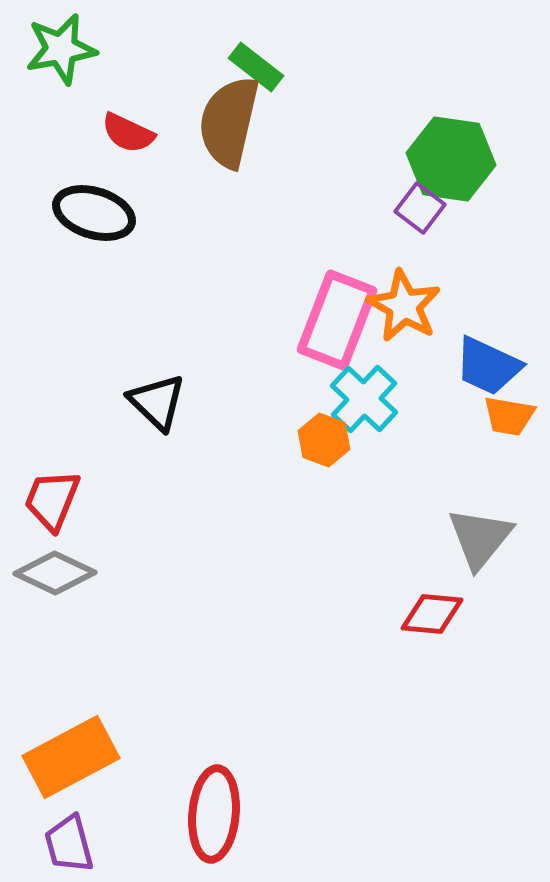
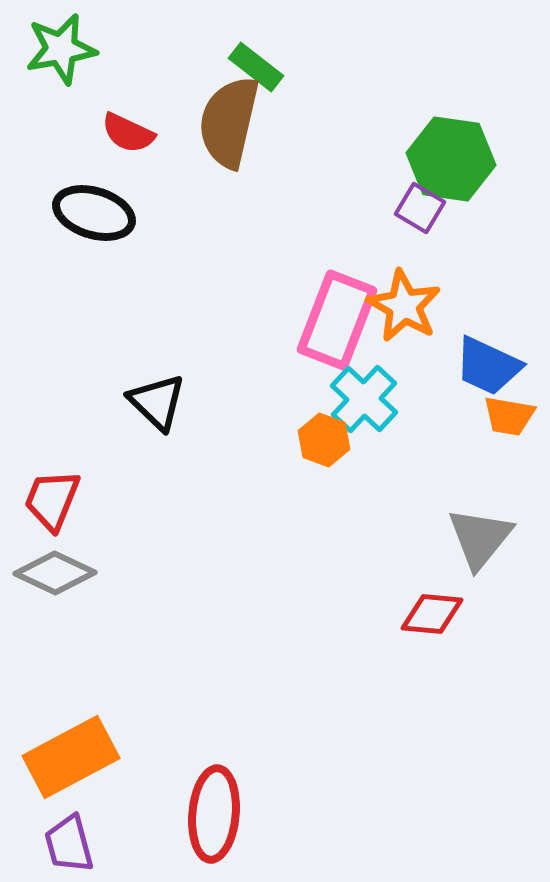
purple square: rotated 6 degrees counterclockwise
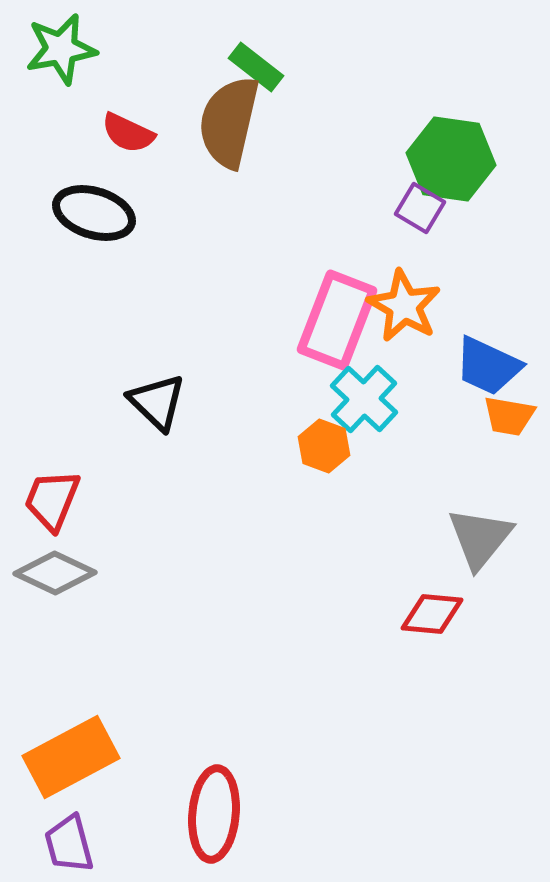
orange hexagon: moved 6 px down
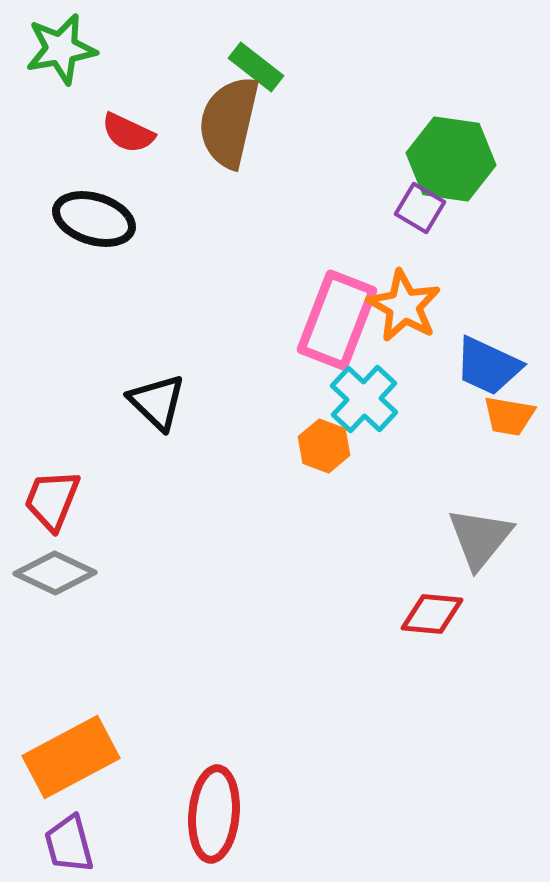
black ellipse: moved 6 px down
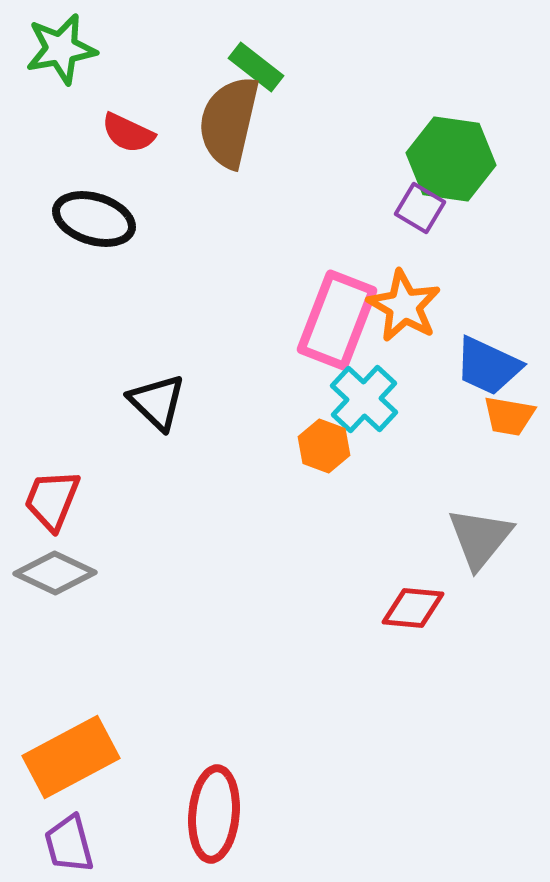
red diamond: moved 19 px left, 6 px up
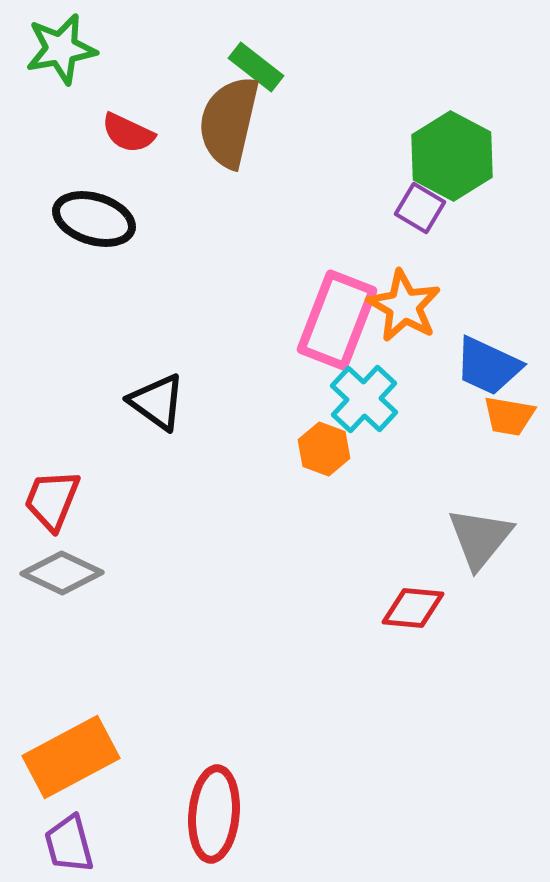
green hexagon: moved 1 px right, 3 px up; rotated 20 degrees clockwise
black triangle: rotated 8 degrees counterclockwise
orange hexagon: moved 3 px down
gray diamond: moved 7 px right
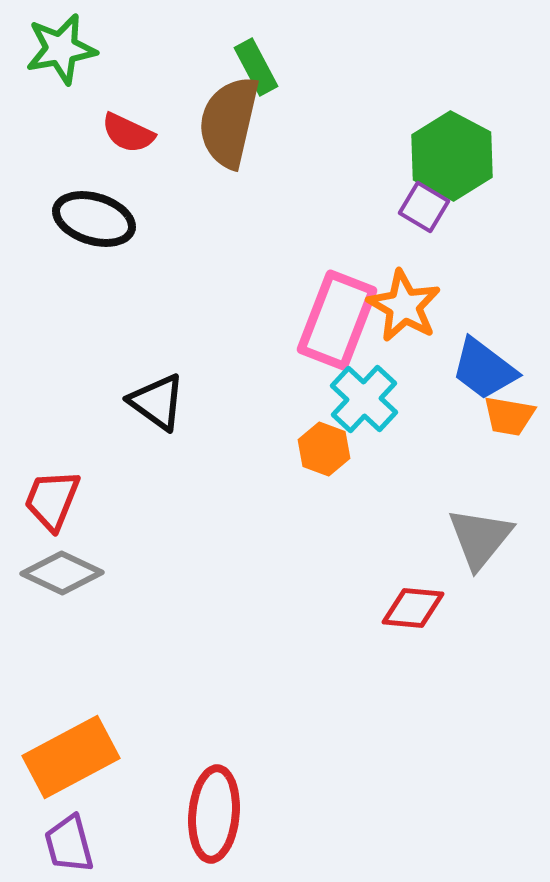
green rectangle: rotated 24 degrees clockwise
purple square: moved 4 px right, 1 px up
blue trapezoid: moved 4 px left, 3 px down; rotated 12 degrees clockwise
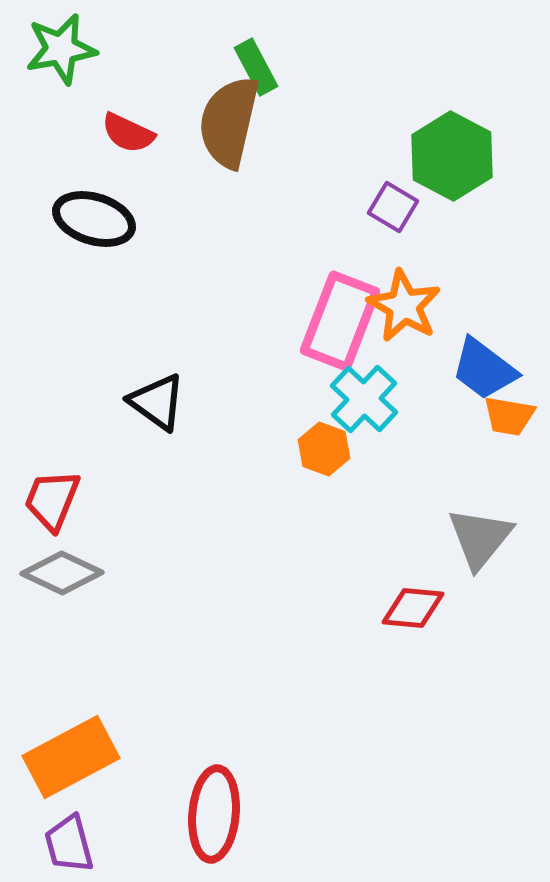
purple square: moved 31 px left
pink rectangle: moved 3 px right, 1 px down
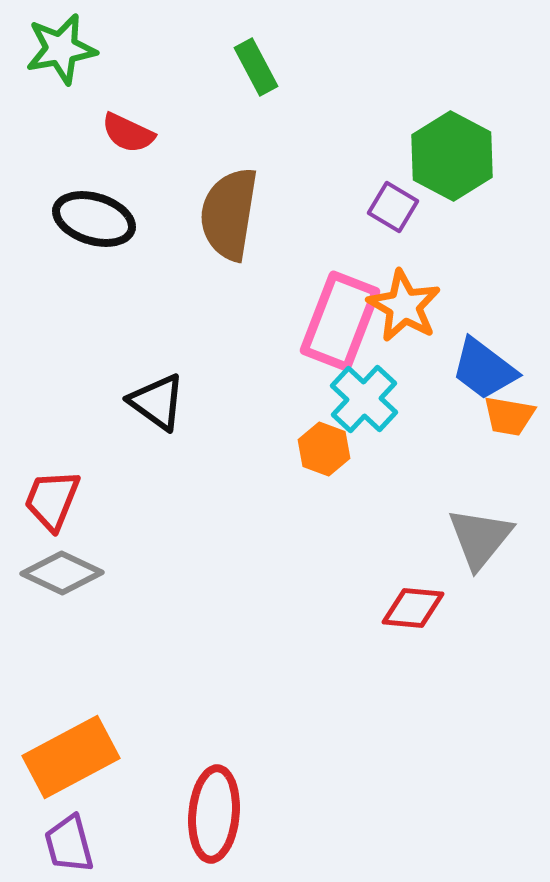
brown semicircle: moved 92 px down; rotated 4 degrees counterclockwise
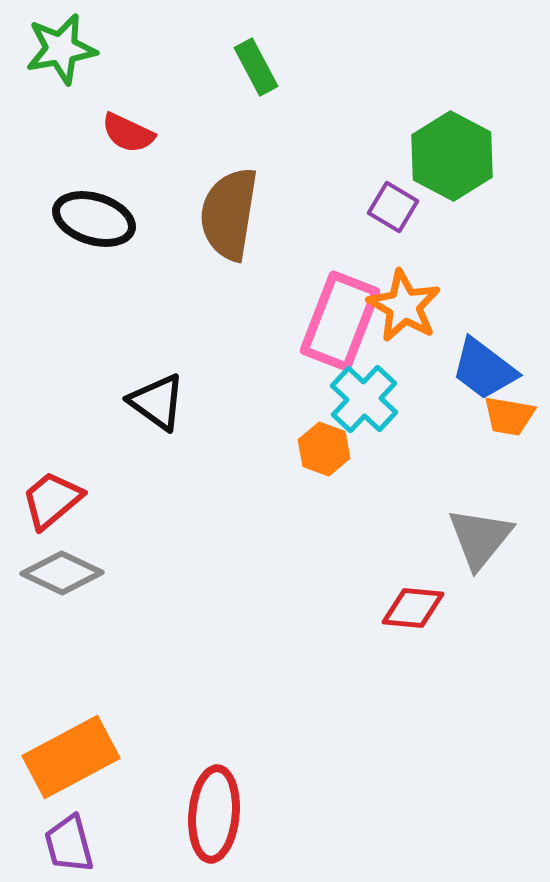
red trapezoid: rotated 28 degrees clockwise
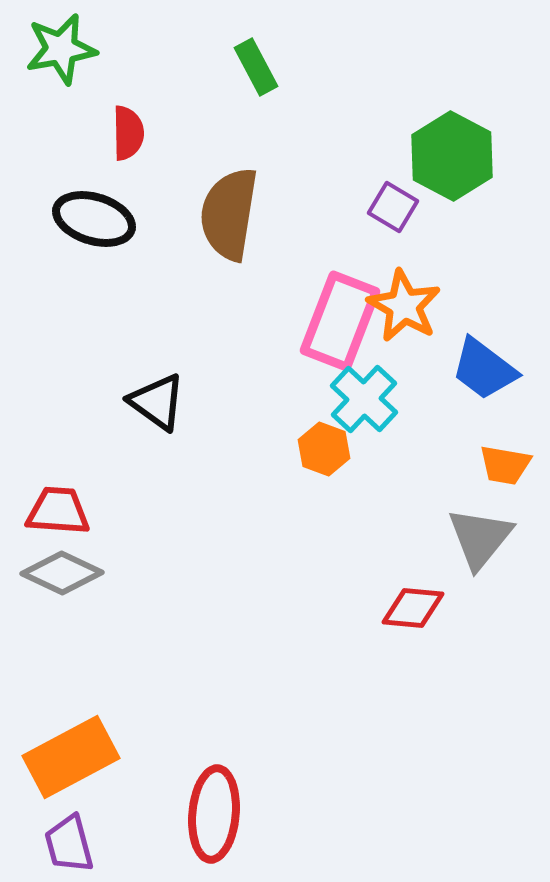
red semicircle: rotated 116 degrees counterclockwise
orange trapezoid: moved 4 px left, 49 px down
red trapezoid: moved 6 px right, 11 px down; rotated 44 degrees clockwise
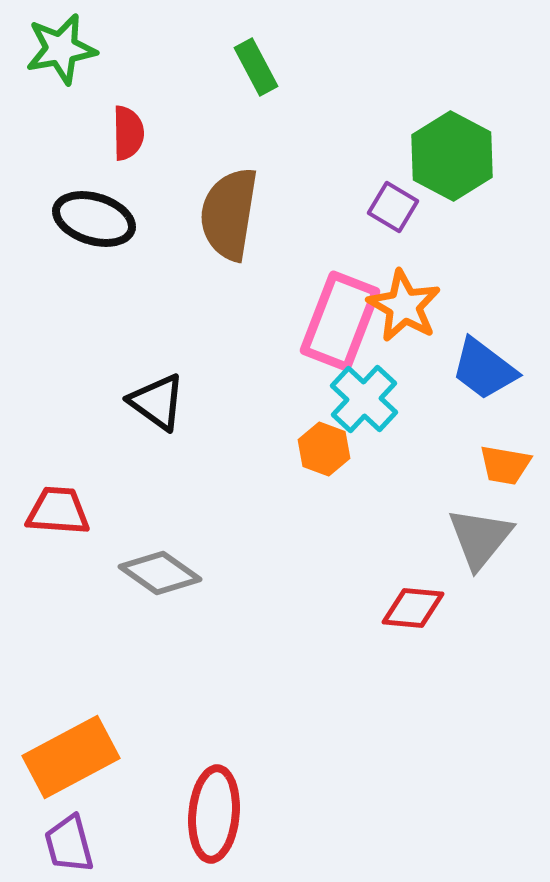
gray diamond: moved 98 px right; rotated 10 degrees clockwise
